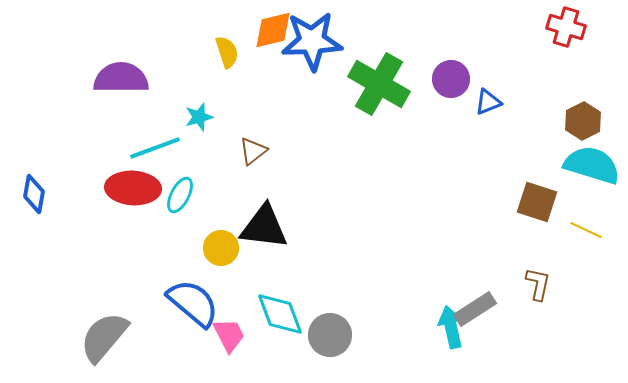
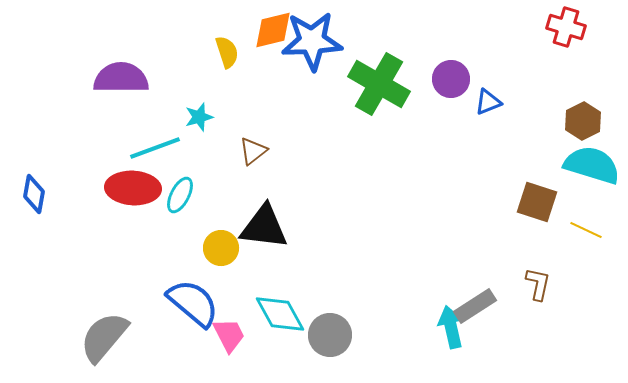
gray rectangle: moved 3 px up
cyan diamond: rotated 8 degrees counterclockwise
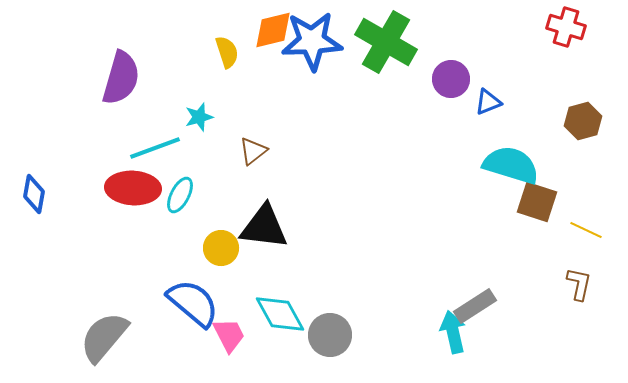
purple semicircle: rotated 106 degrees clockwise
green cross: moved 7 px right, 42 px up
brown hexagon: rotated 12 degrees clockwise
cyan semicircle: moved 81 px left
brown L-shape: moved 41 px right
cyan arrow: moved 2 px right, 5 px down
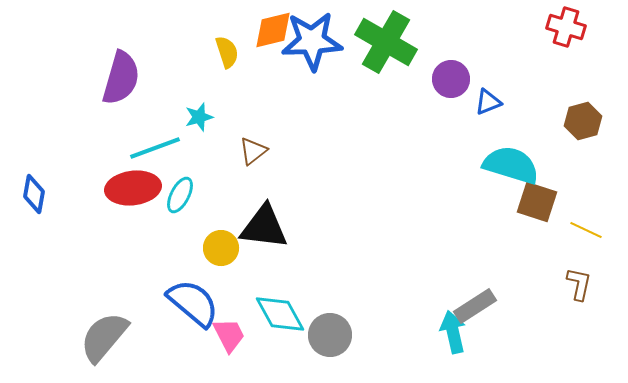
red ellipse: rotated 10 degrees counterclockwise
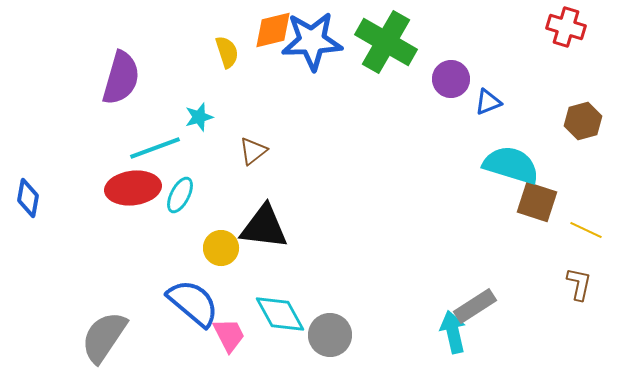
blue diamond: moved 6 px left, 4 px down
gray semicircle: rotated 6 degrees counterclockwise
